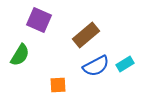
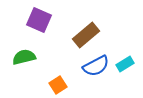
green semicircle: moved 4 px right, 2 px down; rotated 135 degrees counterclockwise
orange square: rotated 30 degrees counterclockwise
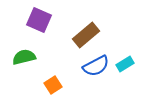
orange square: moved 5 px left
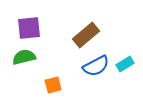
purple square: moved 10 px left, 8 px down; rotated 30 degrees counterclockwise
orange square: rotated 18 degrees clockwise
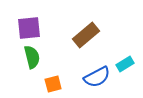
green semicircle: moved 8 px right; rotated 90 degrees clockwise
blue semicircle: moved 1 px right, 11 px down
orange square: moved 1 px up
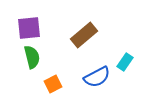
brown rectangle: moved 2 px left
cyan rectangle: moved 2 px up; rotated 24 degrees counterclockwise
orange square: rotated 12 degrees counterclockwise
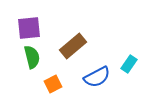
brown rectangle: moved 11 px left, 11 px down
cyan rectangle: moved 4 px right, 2 px down
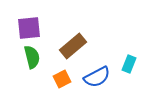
cyan rectangle: rotated 12 degrees counterclockwise
orange square: moved 9 px right, 5 px up
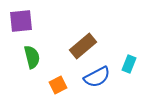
purple square: moved 8 px left, 7 px up
brown rectangle: moved 10 px right
orange square: moved 4 px left, 6 px down
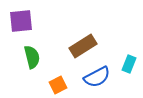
brown rectangle: rotated 8 degrees clockwise
